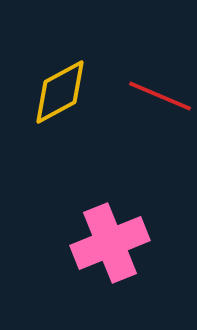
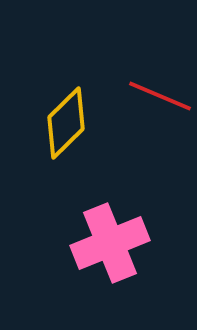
yellow diamond: moved 6 px right, 31 px down; rotated 16 degrees counterclockwise
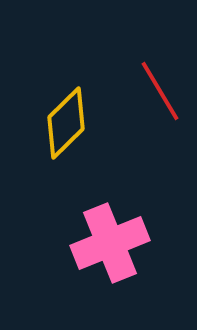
red line: moved 5 px up; rotated 36 degrees clockwise
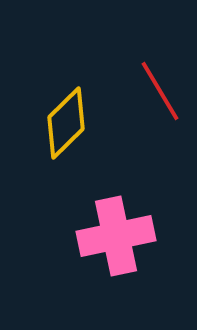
pink cross: moved 6 px right, 7 px up; rotated 10 degrees clockwise
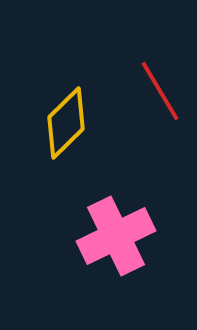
pink cross: rotated 14 degrees counterclockwise
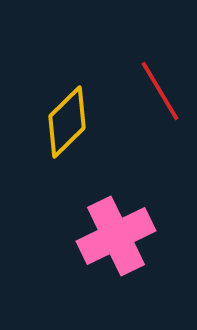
yellow diamond: moved 1 px right, 1 px up
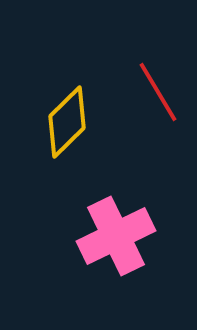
red line: moved 2 px left, 1 px down
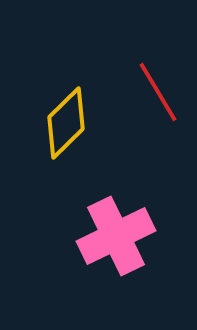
yellow diamond: moved 1 px left, 1 px down
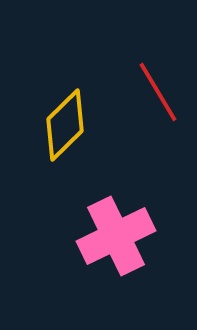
yellow diamond: moved 1 px left, 2 px down
